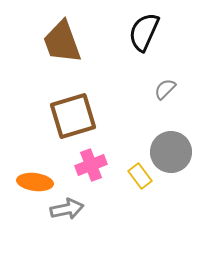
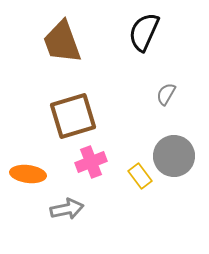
gray semicircle: moved 1 px right, 5 px down; rotated 15 degrees counterclockwise
gray circle: moved 3 px right, 4 px down
pink cross: moved 3 px up
orange ellipse: moved 7 px left, 8 px up
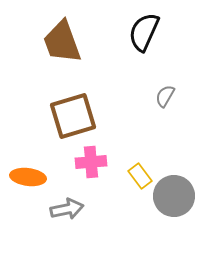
gray semicircle: moved 1 px left, 2 px down
gray circle: moved 40 px down
pink cross: rotated 16 degrees clockwise
orange ellipse: moved 3 px down
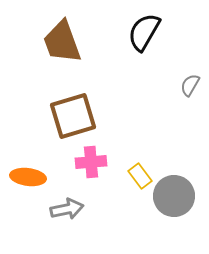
black semicircle: rotated 6 degrees clockwise
gray semicircle: moved 25 px right, 11 px up
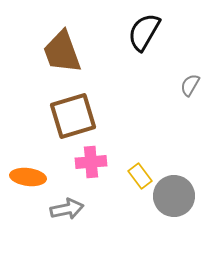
brown trapezoid: moved 10 px down
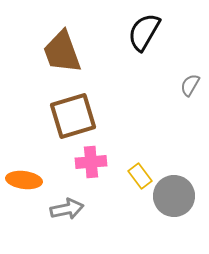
orange ellipse: moved 4 px left, 3 px down
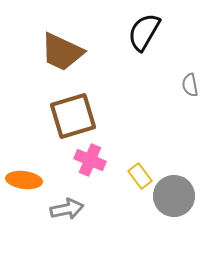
brown trapezoid: rotated 45 degrees counterclockwise
gray semicircle: rotated 40 degrees counterclockwise
pink cross: moved 1 px left, 2 px up; rotated 28 degrees clockwise
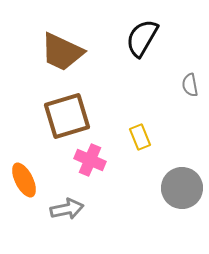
black semicircle: moved 2 px left, 6 px down
brown square: moved 6 px left
yellow rectangle: moved 39 px up; rotated 15 degrees clockwise
orange ellipse: rotated 56 degrees clockwise
gray circle: moved 8 px right, 8 px up
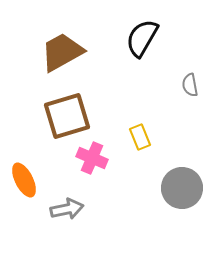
brown trapezoid: rotated 126 degrees clockwise
pink cross: moved 2 px right, 2 px up
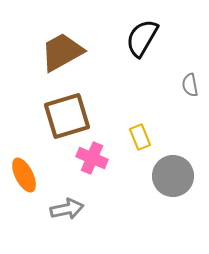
orange ellipse: moved 5 px up
gray circle: moved 9 px left, 12 px up
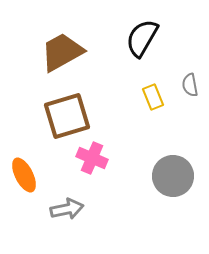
yellow rectangle: moved 13 px right, 40 px up
